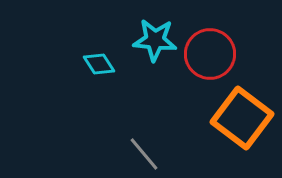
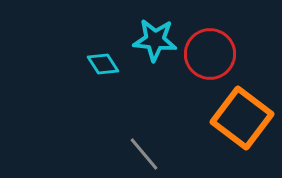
cyan diamond: moved 4 px right
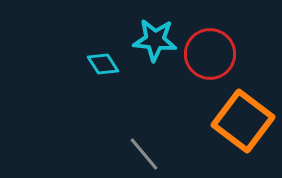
orange square: moved 1 px right, 3 px down
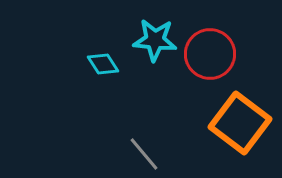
orange square: moved 3 px left, 2 px down
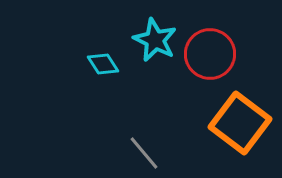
cyan star: rotated 21 degrees clockwise
gray line: moved 1 px up
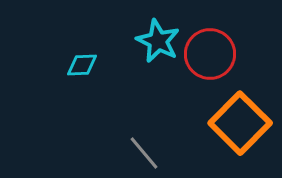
cyan star: moved 3 px right, 1 px down
cyan diamond: moved 21 px left, 1 px down; rotated 60 degrees counterclockwise
orange square: rotated 8 degrees clockwise
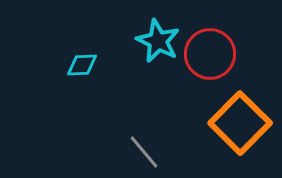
gray line: moved 1 px up
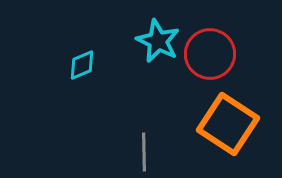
cyan diamond: rotated 20 degrees counterclockwise
orange square: moved 12 px left, 1 px down; rotated 12 degrees counterclockwise
gray line: rotated 39 degrees clockwise
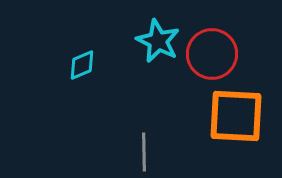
red circle: moved 2 px right
orange square: moved 8 px right, 8 px up; rotated 30 degrees counterclockwise
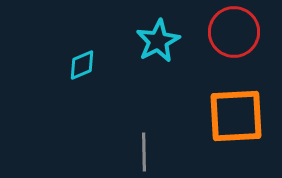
cyan star: rotated 18 degrees clockwise
red circle: moved 22 px right, 22 px up
orange square: rotated 6 degrees counterclockwise
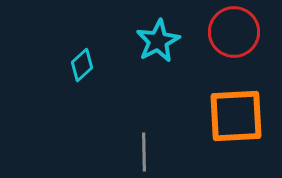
cyan diamond: rotated 20 degrees counterclockwise
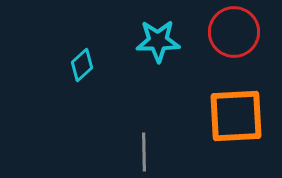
cyan star: rotated 27 degrees clockwise
